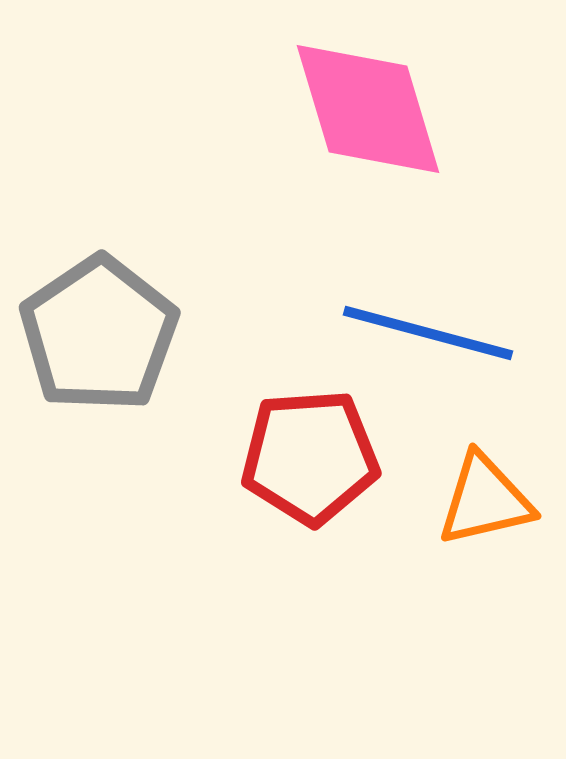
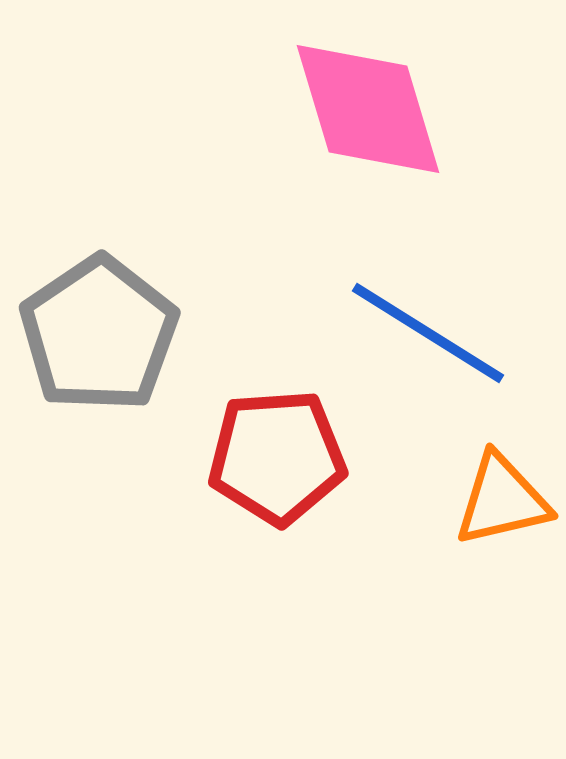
blue line: rotated 17 degrees clockwise
red pentagon: moved 33 px left
orange triangle: moved 17 px right
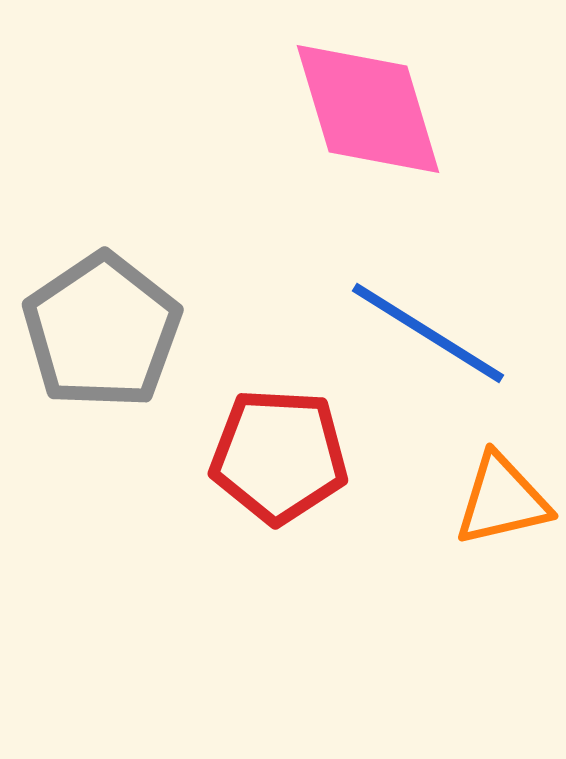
gray pentagon: moved 3 px right, 3 px up
red pentagon: moved 2 px right, 1 px up; rotated 7 degrees clockwise
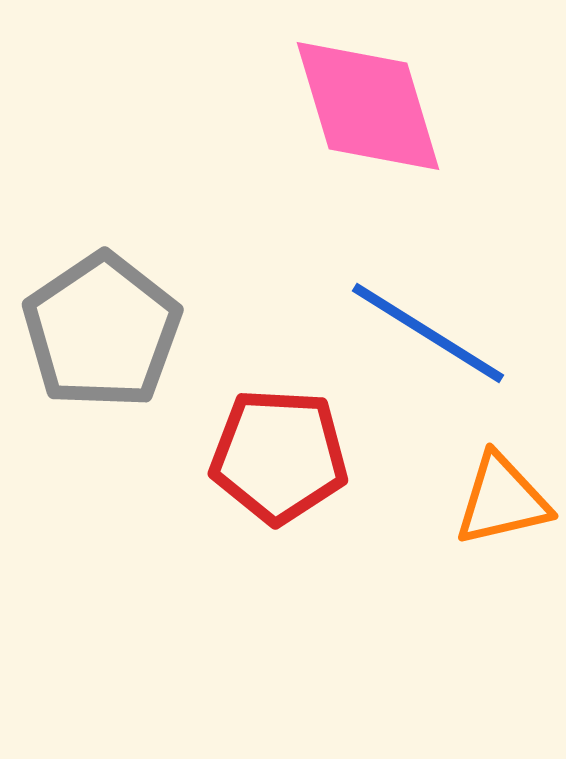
pink diamond: moved 3 px up
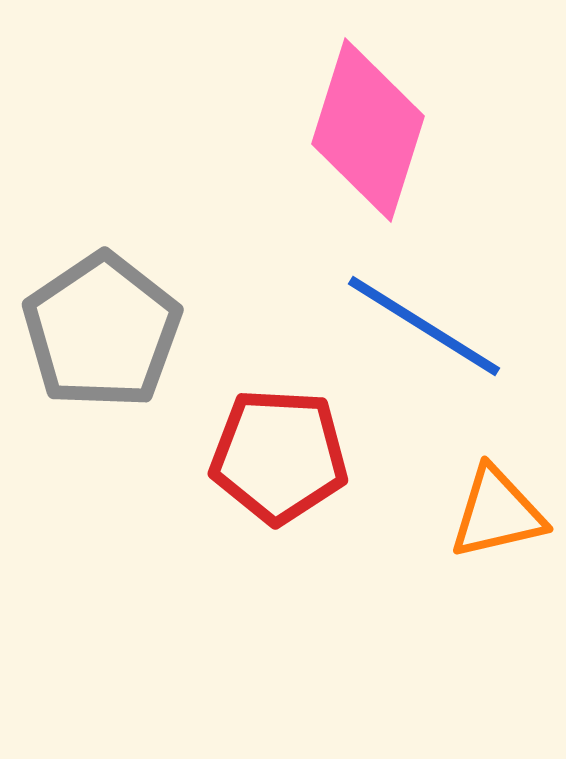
pink diamond: moved 24 px down; rotated 34 degrees clockwise
blue line: moved 4 px left, 7 px up
orange triangle: moved 5 px left, 13 px down
